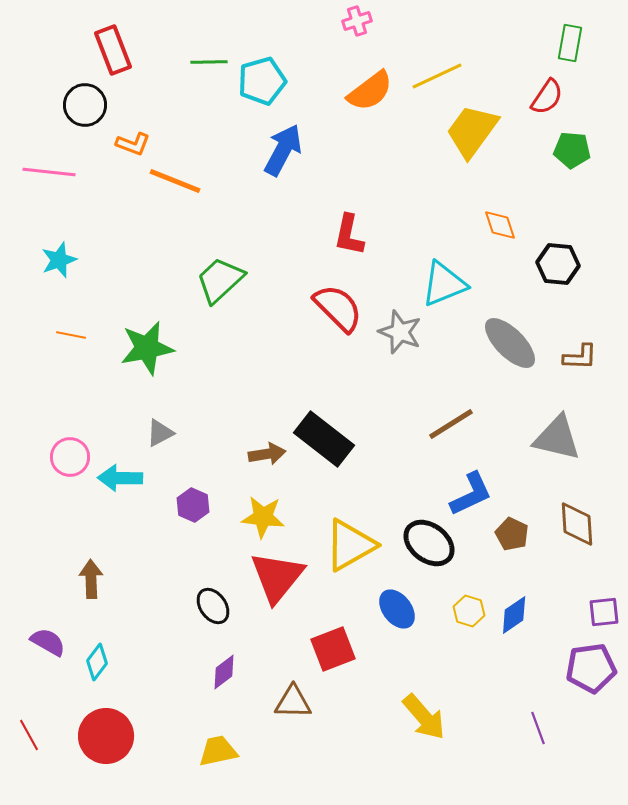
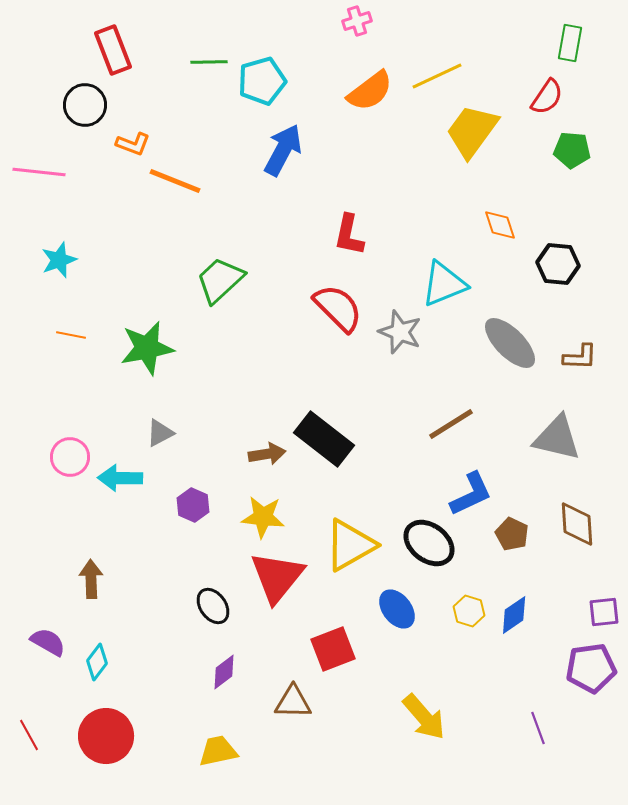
pink line at (49, 172): moved 10 px left
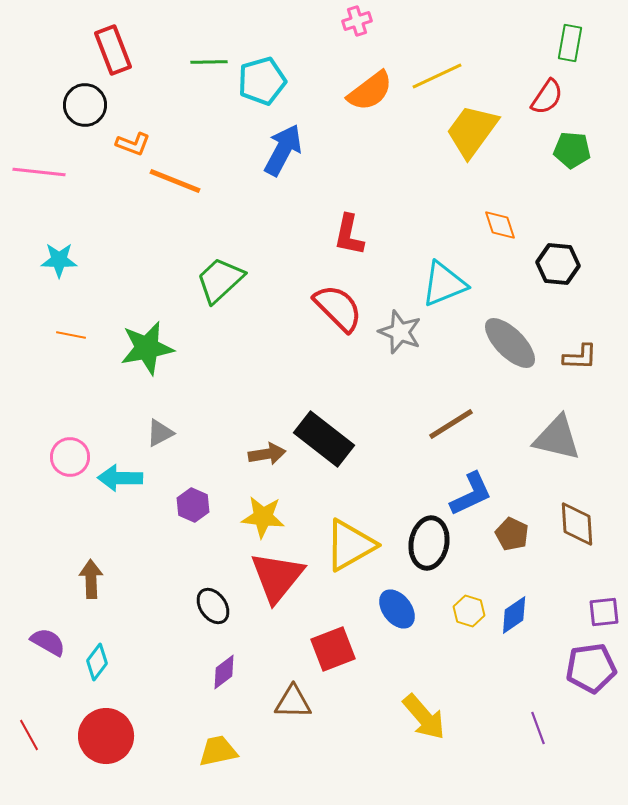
cyan star at (59, 260): rotated 21 degrees clockwise
black ellipse at (429, 543): rotated 63 degrees clockwise
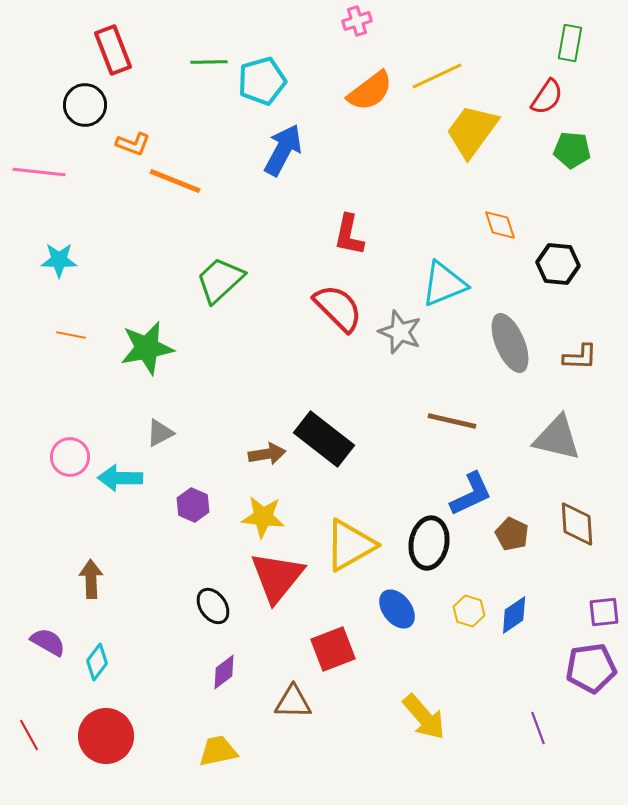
gray ellipse at (510, 343): rotated 22 degrees clockwise
brown line at (451, 424): moved 1 px right, 3 px up; rotated 45 degrees clockwise
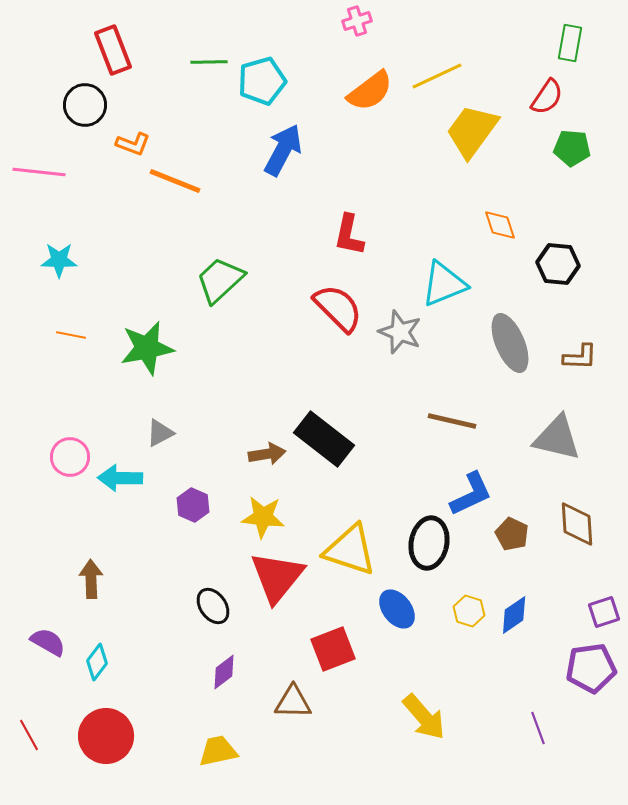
green pentagon at (572, 150): moved 2 px up
yellow triangle at (350, 545): moved 5 px down; rotated 48 degrees clockwise
purple square at (604, 612): rotated 12 degrees counterclockwise
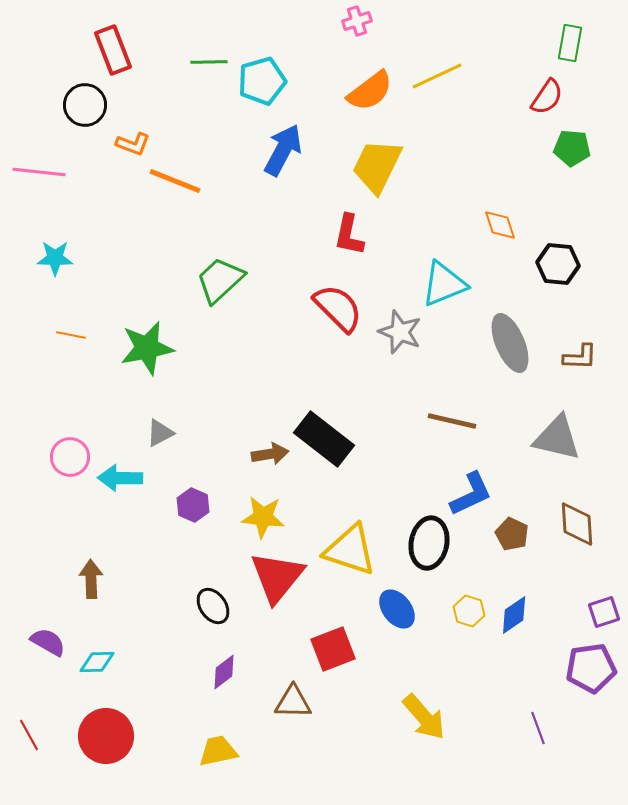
yellow trapezoid at (472, 131): moved 95 px left, 35 px down; rotated 10 degrees counterclockwise
cyan star at (59, 260): moved 4 px left, 2 px up
brown arrow at (267, 454): moved 3 px right
cyan diamond at (97, 662): rotated 51 degrees clockwise
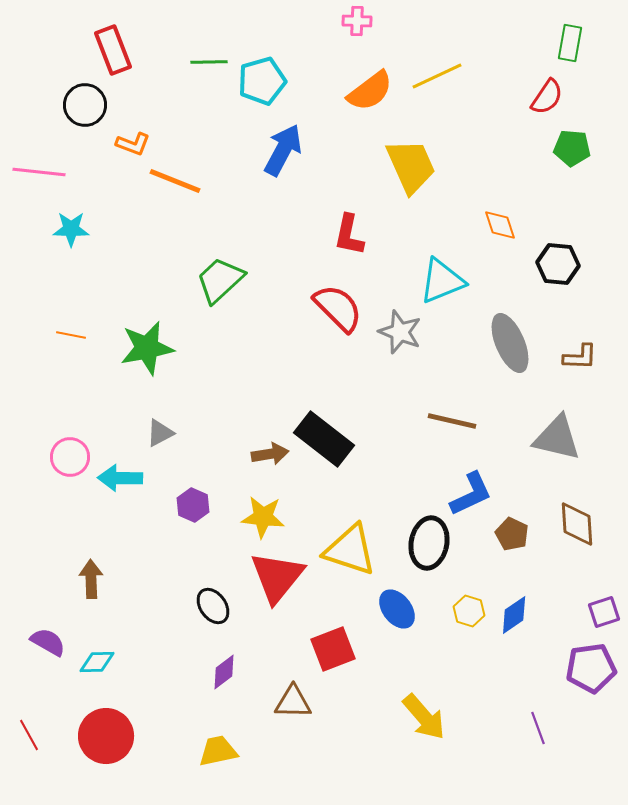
pink cross at (357, 21): rotated 20 degrees clockwise
yellow trapezoid at (377, 166): moved 34 px right; rotated 130 degrees clockwise
cyan star at (55, 258): moved 16 px right, 29 px up
cyan triangle at (444, 284): moved 2 px left, 3 px up
